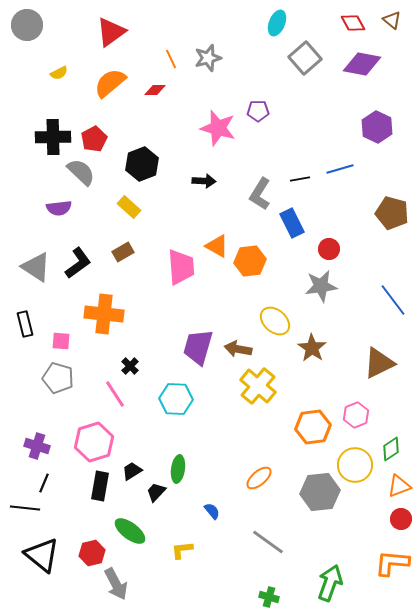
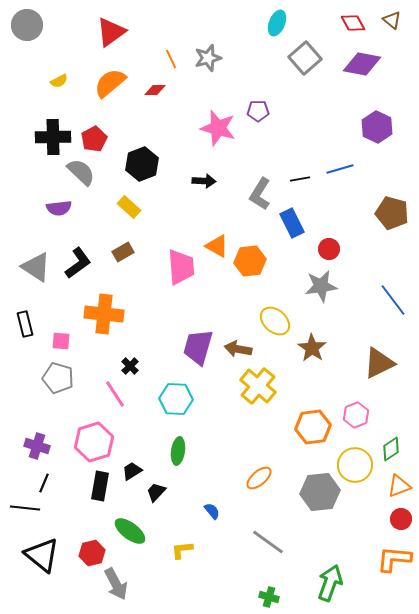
yellow semicircle at (59, 73): moved 8 px down
green ellipse at (178, 469): moved 18 px up
orange L-shape at (392, 563): moved 2 px right, 4 px up
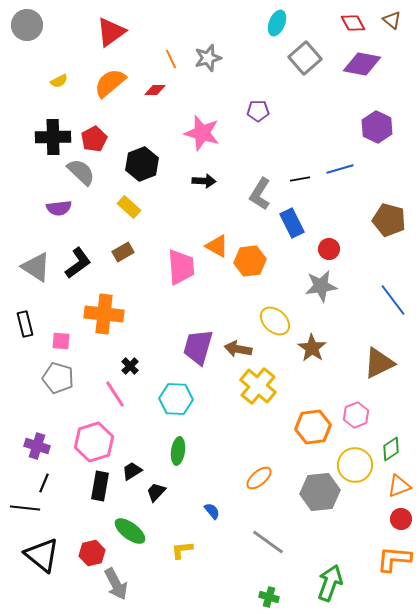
pink star at (218, 128): moved 16 px left, 5 px down
brown pentagon at (392, 213): moved 3 px left, 7 px down
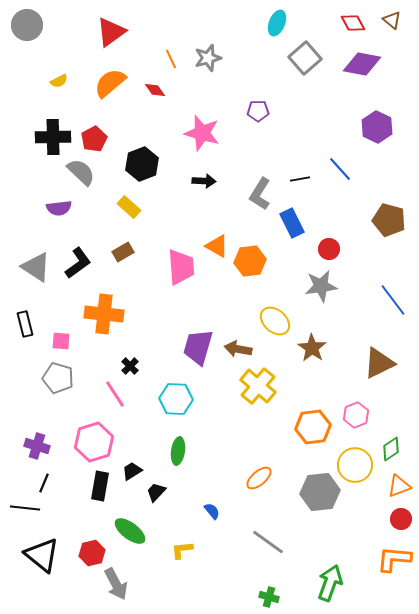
red diamond at (155, 90): rotated 55 degrees clockwise
blue line at (340, 169): rotated 64 degrees clockwise
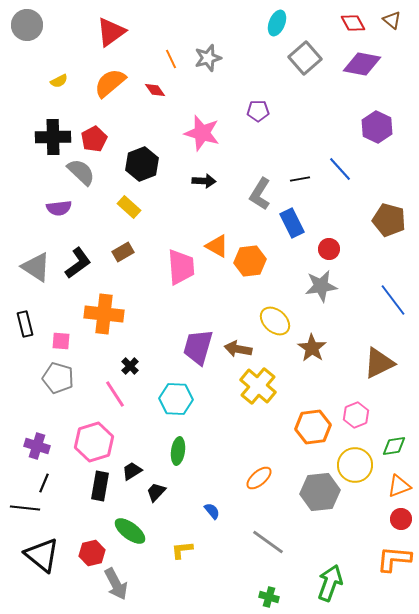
green diamond at (391, 449): moved 3 px right, 3 px up; rotated 25 degrees clockwise
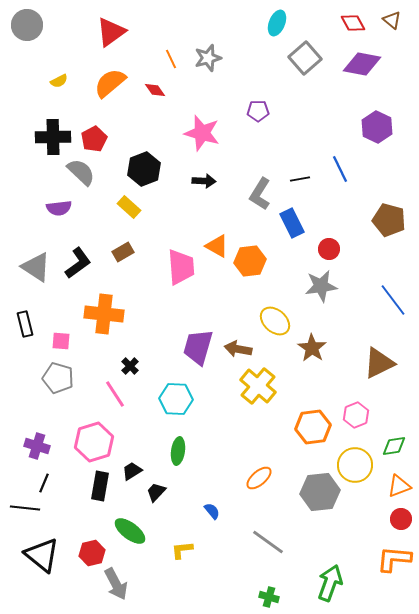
black hexagon at (142, 164): moved 2 px right, 5 px down
blue line at (340, 169): rotated 16 degrees clockwise
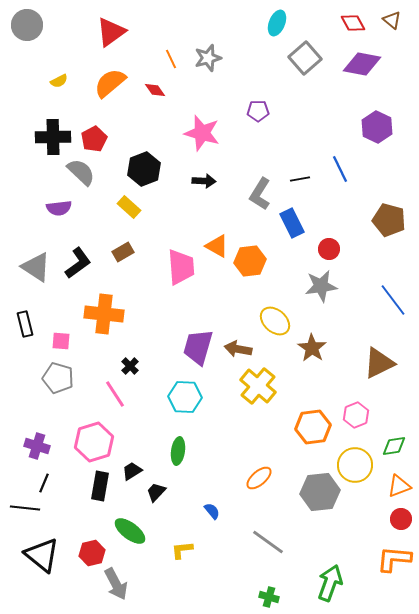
cyan hexagon at (176, 399): moved 9 px right, 2 px up
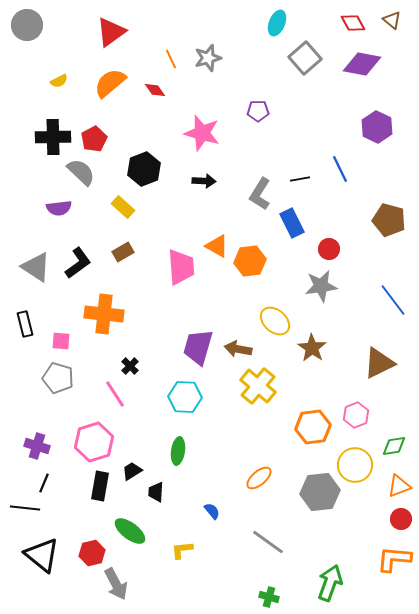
yellow rectangle at (129, 207): moved 6 px left
black trapezoid at (156, 492): rotated 40 degrees counterclockwise
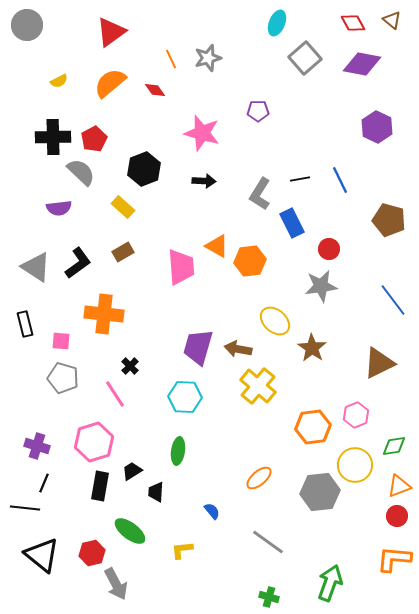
blue line at (340, 169): moved 11 px down
gray pentagon at (58, 378): moved 5 px right
red circle at (401, 519): moved 4 px left, 3 px up
